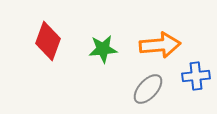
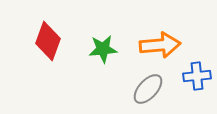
blue cross: moved 1 px right
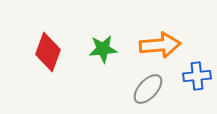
red diamond: moved 11 px down
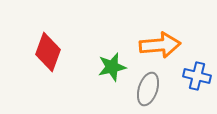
green star: moved 9 px right, 18 px down; rotated 8 degrees counterclockwise
blue cross: rotated 20 degrees clockwise
gray ellipse: rotated 24 degrees counterclockwise
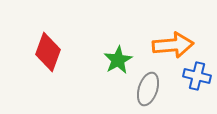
orange arrow: moved 13 px right
green star: moved 6 px right, 7 px up; rotated 16 degrees counterclockwise
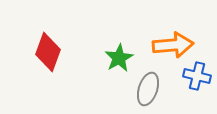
green star: moved 1 px right, 2 px up
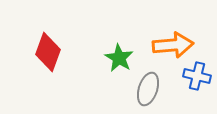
green star: rotated 12 degrees counterclockwise
